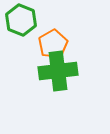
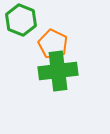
orange pentagon: rotated 16 degrees counterclockwise
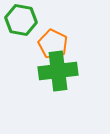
green hexagon: rotated 12 degrees counterclockwise
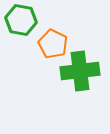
green cross: moved 22 px right
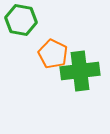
orange pentagon: moved 10 px down
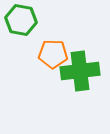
orange pentagon: rotated 24 degrees counterclockwise
